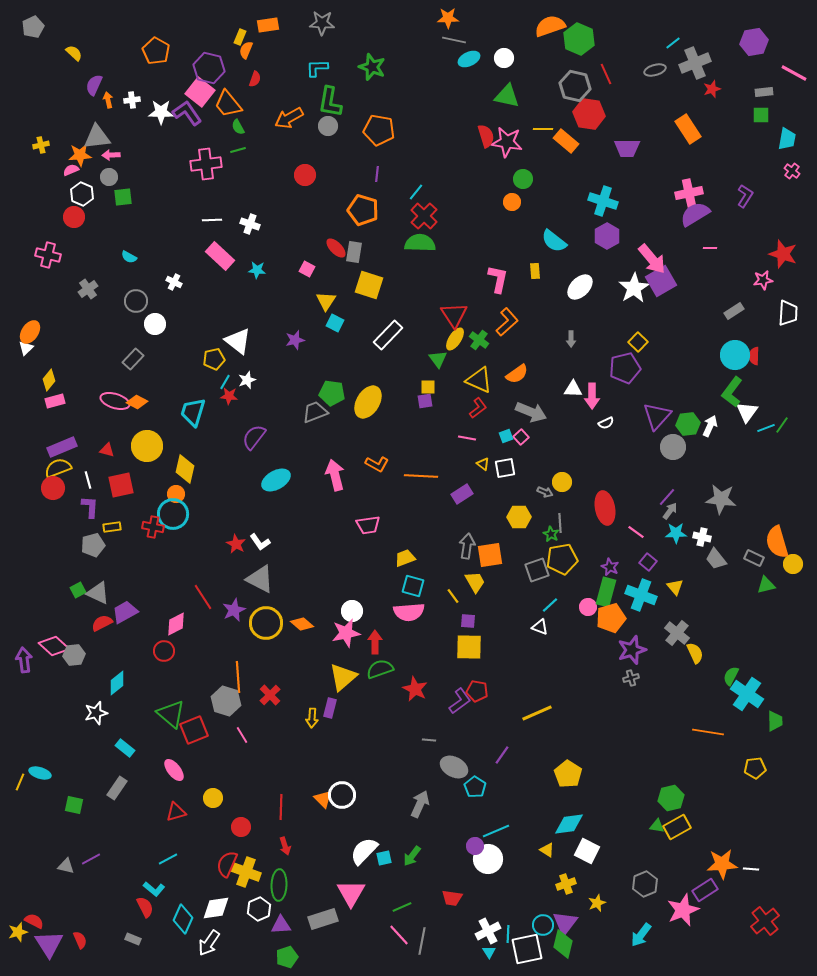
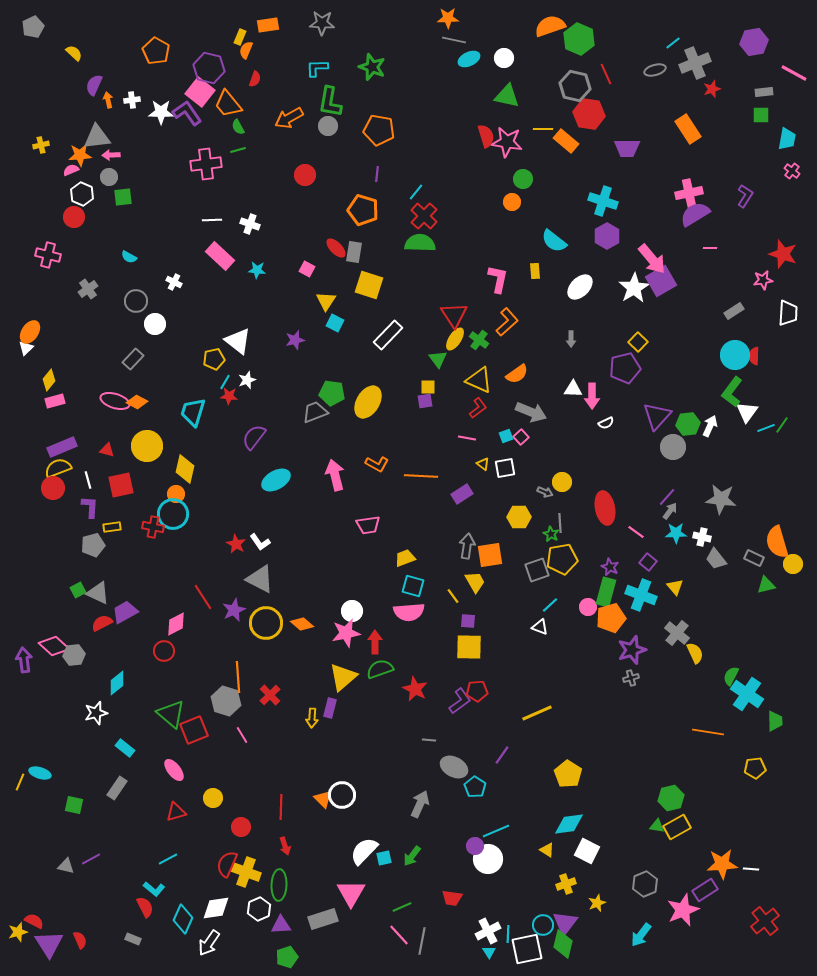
red pentagon at (477, 691): rotated 15 degrees counterclockwise
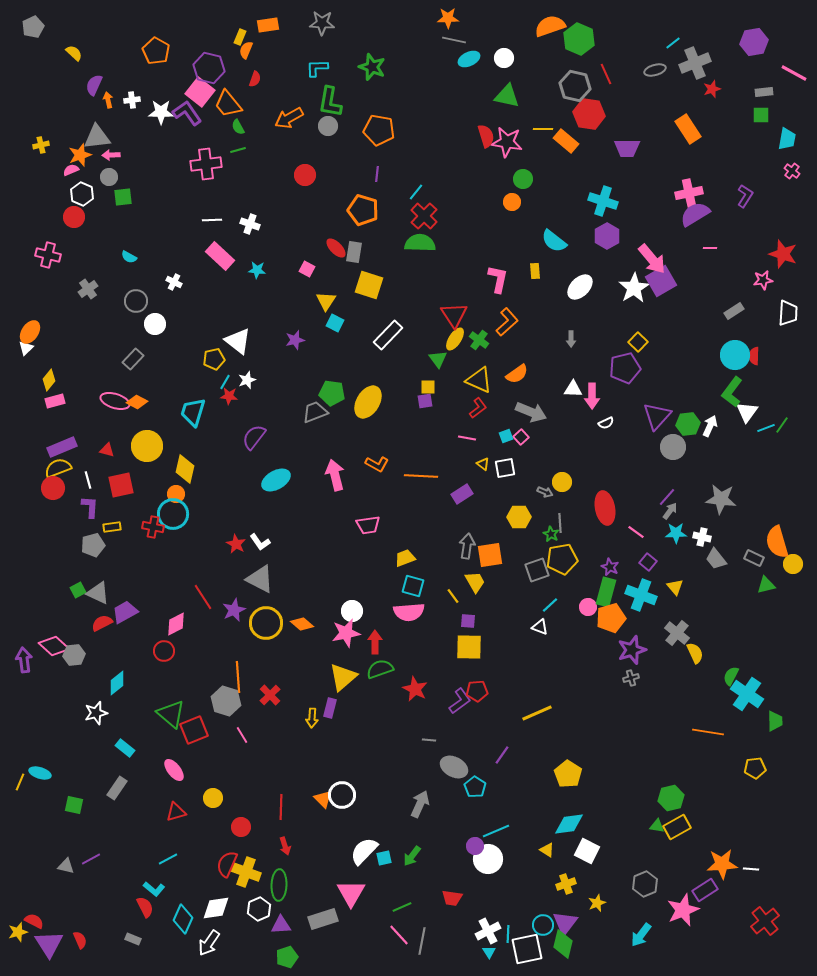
orange star at (80, 155): rotated 15 degrees counterclockwise
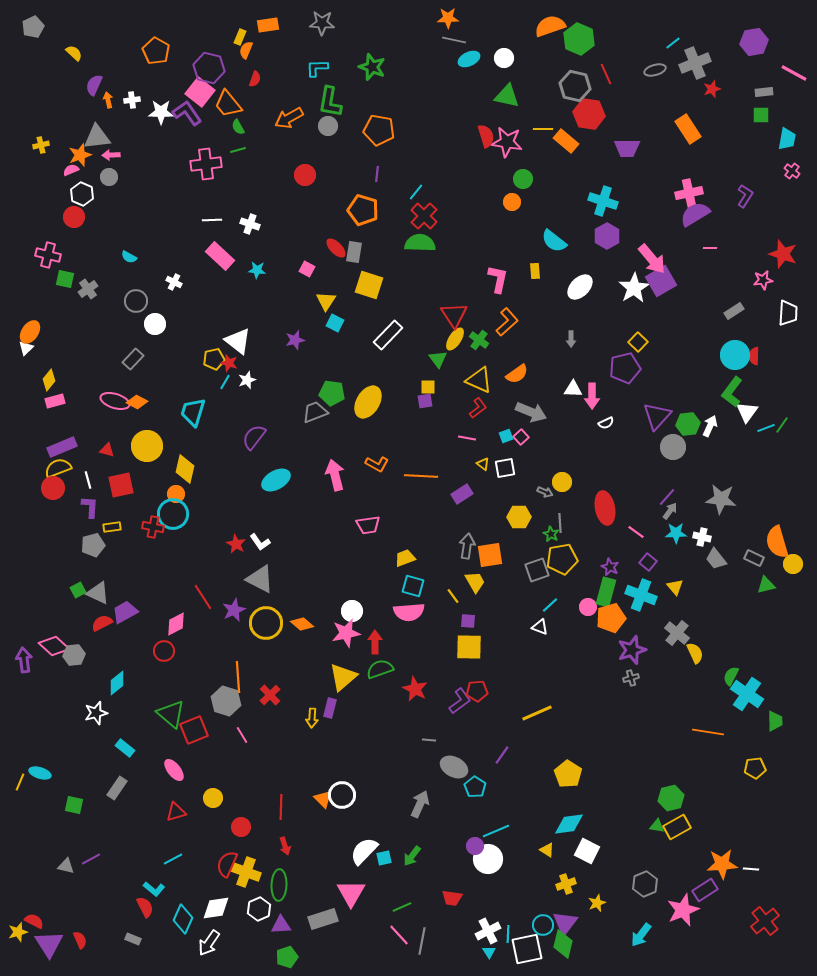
green square at (123, 197): moved 58 px left, 82 px down; rotated 18 degrees clockwise
red star at (229, 396): moved 33 px up; rotated 12 degrees clockwise
cyan line at (168, 859): moved 5 px right
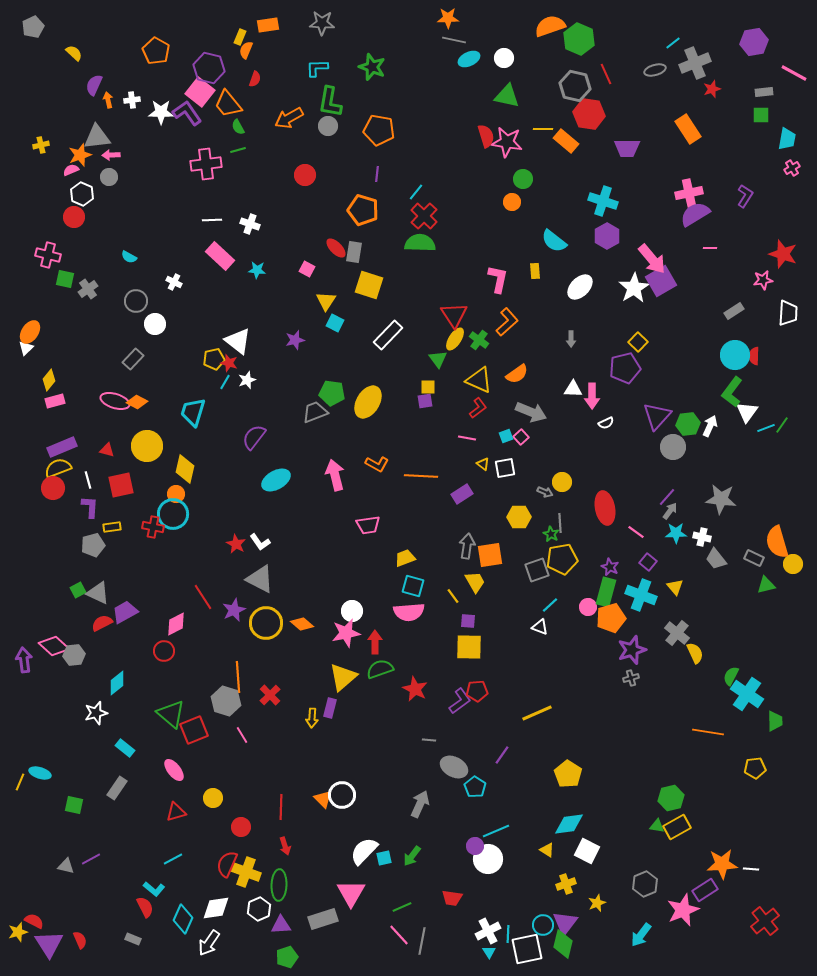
pink cross at (792, 171): moved 3 px up; rotated 21 degrees clockwise
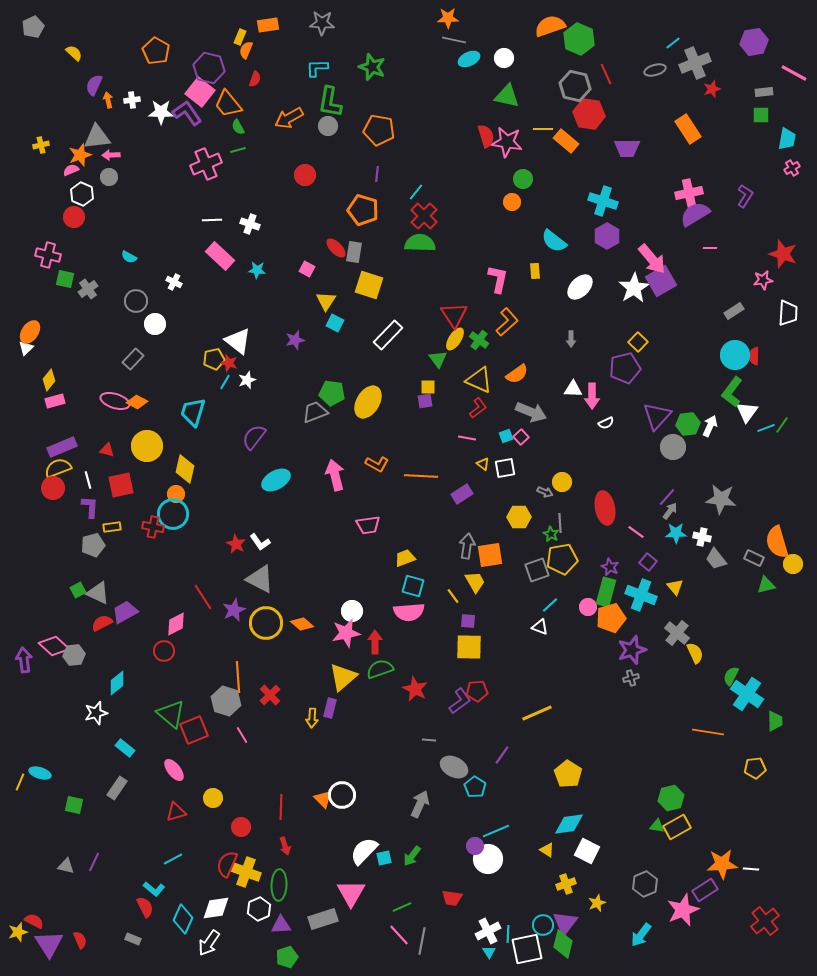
pink cross at (206, 164): rotated 16 degrees counterclockwise
purple line at (91, 859): moved 3 px right, 3 px down; rotated 36 degrees counterclockwise
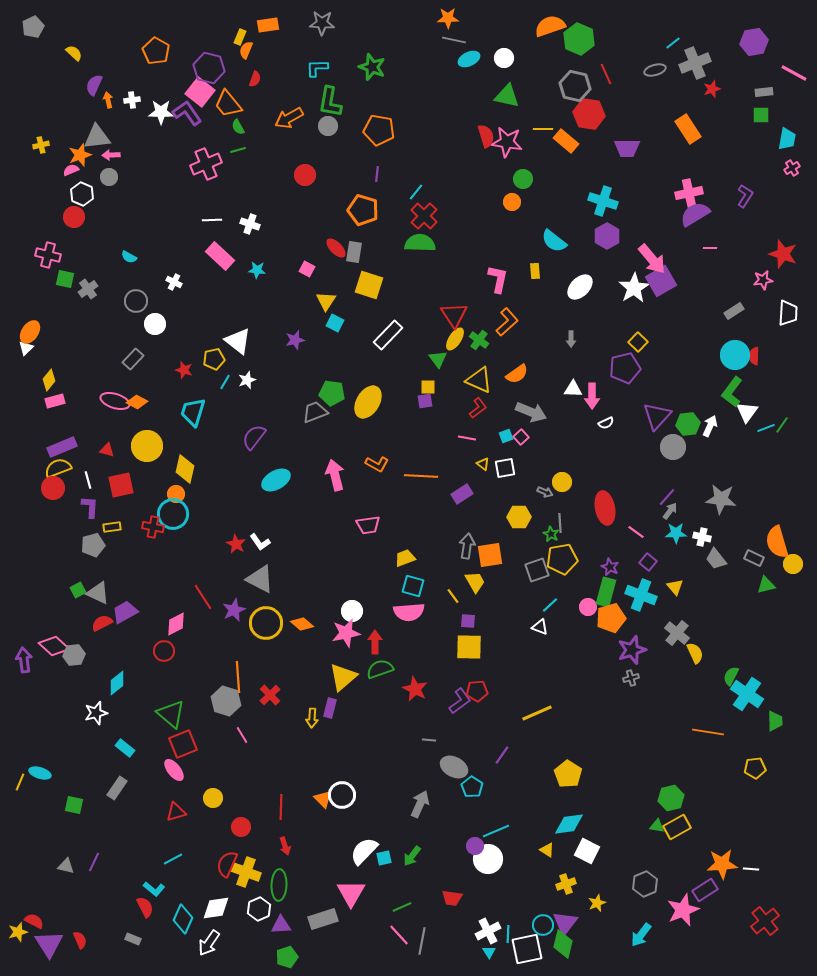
red star at (229, 363): moved 45 px left, 7 px down
red square at (194, 730): moved 11 px left, 14 px down
cyan pentagon at (475, 787): moved 3 px left
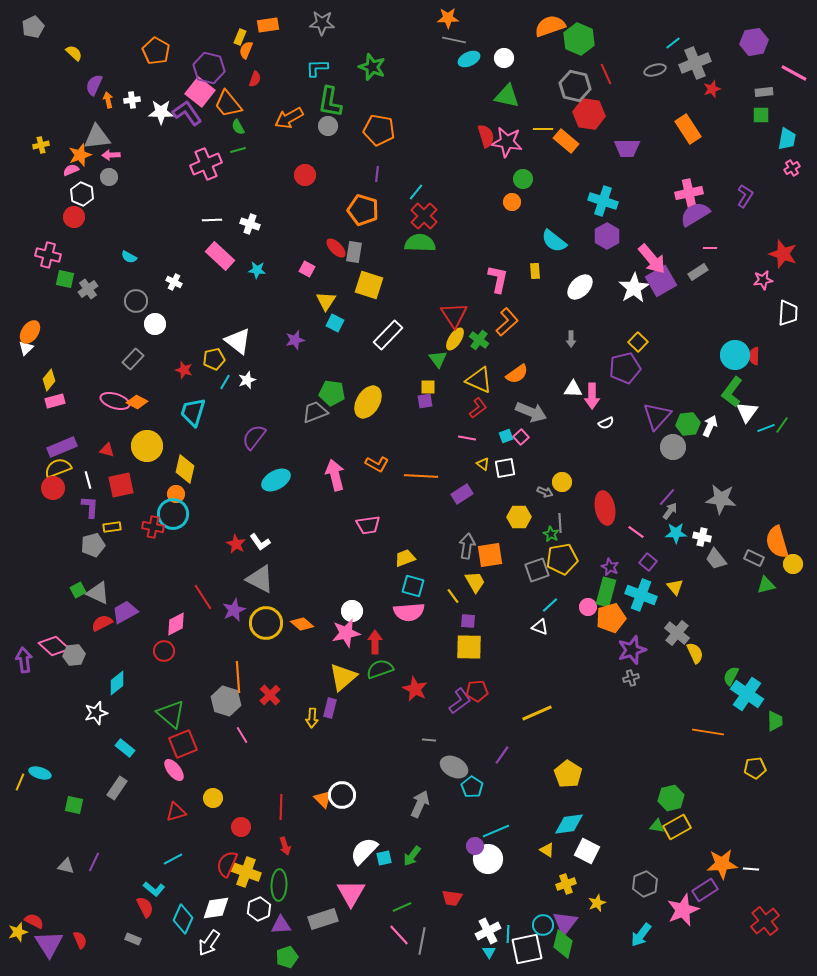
gray rectangle at (734, 311): moved 36 px left, 39 px up
